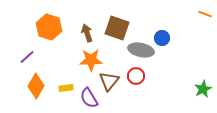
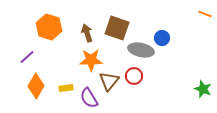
red circle: moved 2 px left
green star: rotated 24 degrees counterclockwise
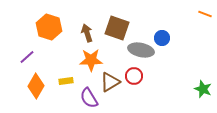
brown triangle: moved 1 px right, 1 px down; rotated 20 degrees clockwise
yellow rectangle: moved 7 px up
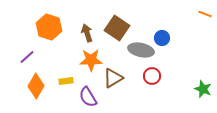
brown square: rotated 15 degrees clockwise
red circle: moved 18 px right
brown triangle: moved 3 px right, 4 px up
purple semicircle: moved 1 px left, 1 px up
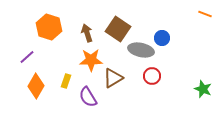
brown square: moved 1 px right, 1 px down
yellow rectangle: rotated 64 degrees counterclockwise
